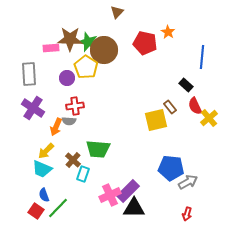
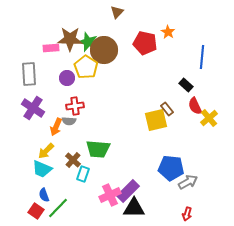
brown rectangle: moved 3 px left, 2 px down
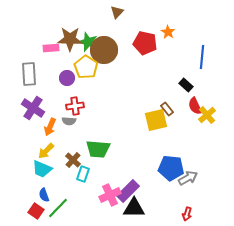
yellow cross: moved 2 px left, 3 px up
orange arrow: moved 6 px left
gray arrow: moved 4 px up
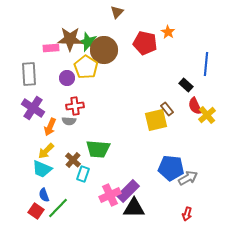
blue line: moved 4 px right, 7 px down
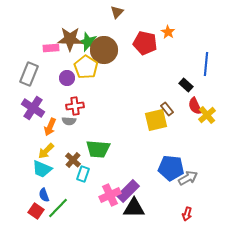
gray rectangle: rotated 25 degrees clockwise
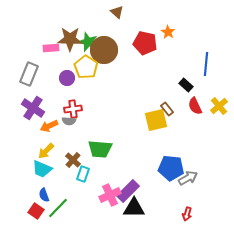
brown triangle: rotated 32 degrees counterclockwise
red cross: moved 2 px left, 3 px down
yellow cross: moved 12 px right, 9 px up
orange arrow: moved 1 px left, 1 px up; rotated 42 degrees clockwise
green trapezoid: moved 2 px right
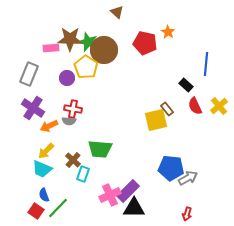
red cross: rotated 18 degrees clockwise
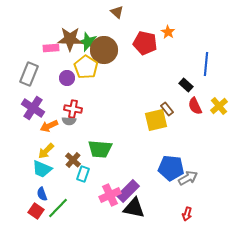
blue semicircle: moved 2 px left, 1 px up
black triangle: rotated 10 degrees clockwise
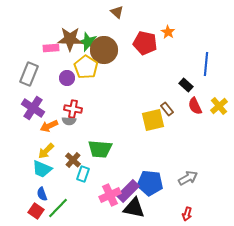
yellow square: moved 3 px left
blue pentagon: moved 21 px left, 15 px down
